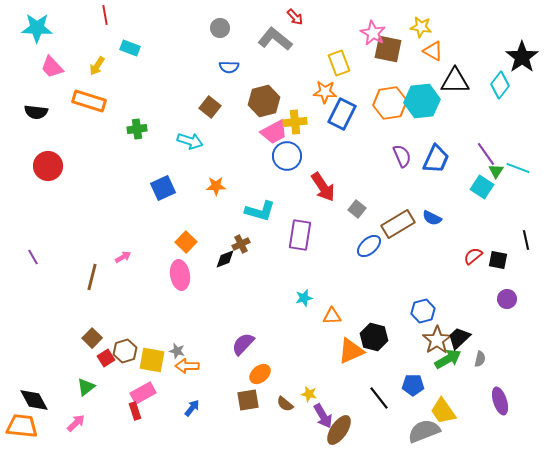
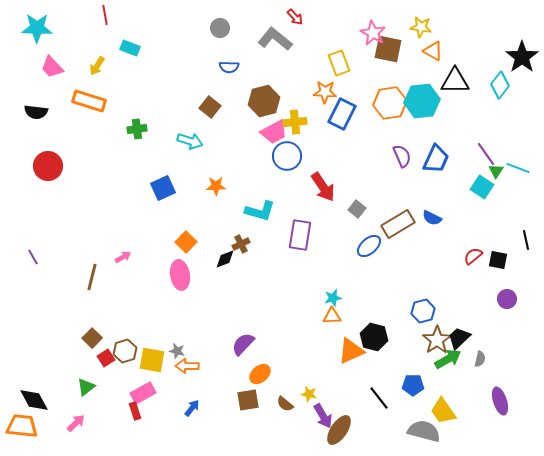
cyan star at (304, 298): moved 29 px right
gray semicircle at (424, 431): rotated 36 degrees clockwise
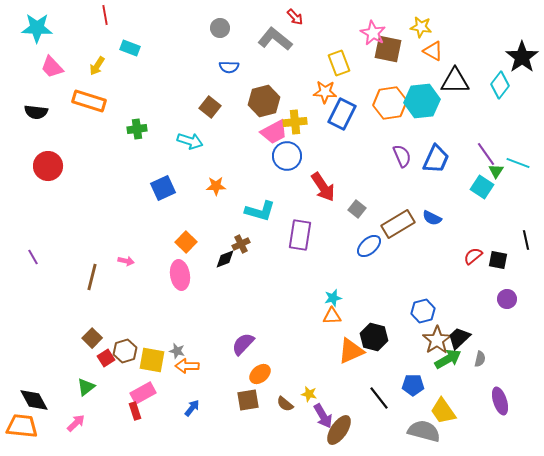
cyan line at (518, 168): moved 5 px up
pink arrow at (123, 257): moved 3 px right, 4 px down; rotated 42 degrees clockwise
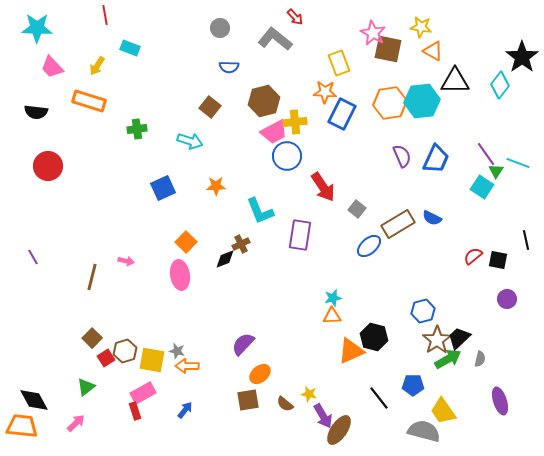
cyan L-shape at (260, 211): rotated 52 degrees clockwise
blue arrow at (192, 408): moved 7 px left, 2 px down
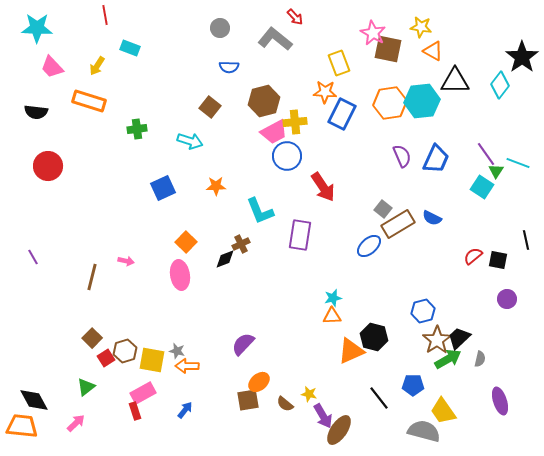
gray square at (357, 209): moved 26 px right
orange ellipse at (260, 374): moved 1 px left, 8 px down
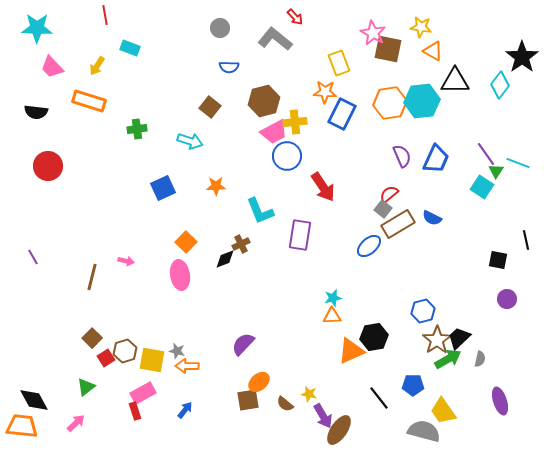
red semicircle at (473, 256): moved 84 px left, 62 px up
black hexagon at (374, 337): rotated 24 degrees counterclockwise
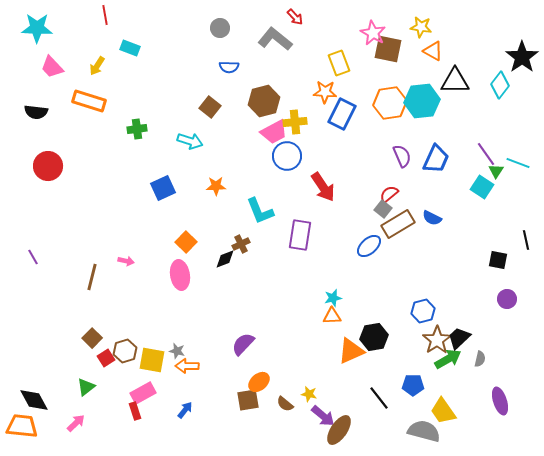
purple arrow at (323, 416): rotated 20 degrees counterclockwise
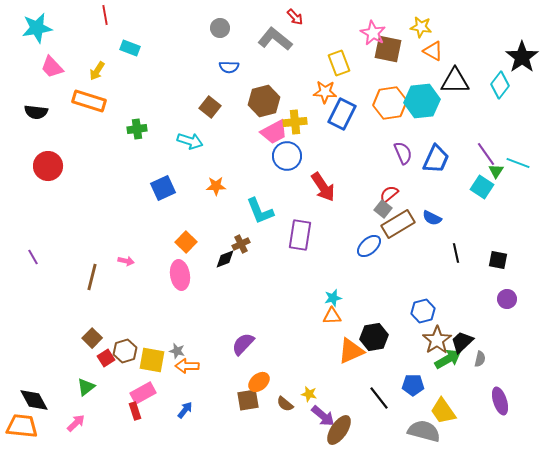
cyan star at (37, 28): rotated 12 degrees counterclockwise
yellow arrow at (97, 66): moved 5 px down
purple semicircle at (402, 156): moved 1 px right, 3 px up
black line at (526, 240): moved 70 px left, 13 px down
black trapezoid at (459, 338): moved 3 px right, 4 px down
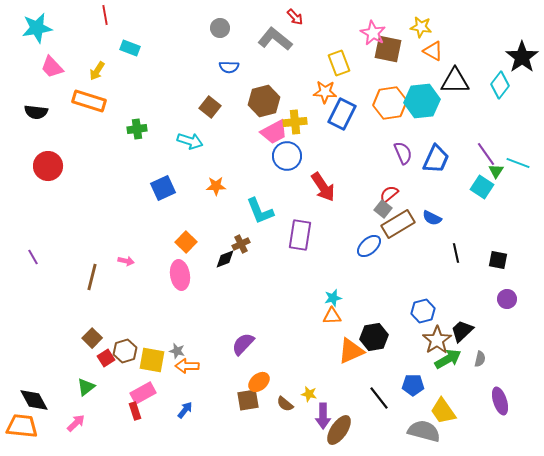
black trapezoid at (462, 342): moved 11 px up
purple arrow at (323, 416): rotated 50 degrees clockwise
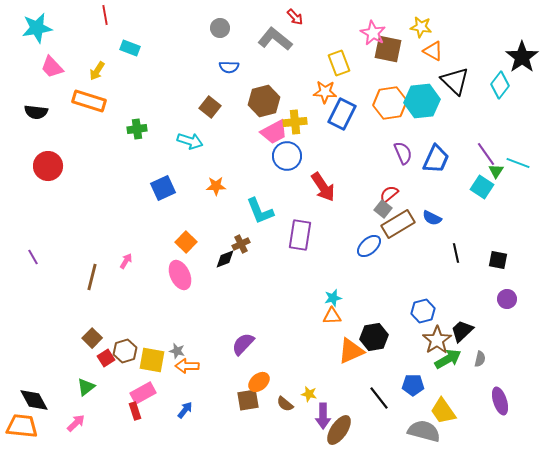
black triangle at (455, 81): rotated 44 degrees clockwise
pink arrow at (126, 261): rotated 70 degrees counterclockwise
pink ellipse at (180, 275): rotated 16 degrees counterclockwise
